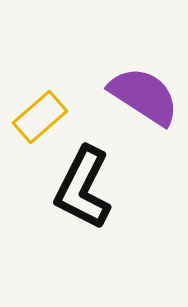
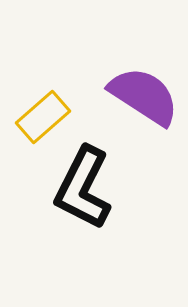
yellow rectangle: moved 3 px right
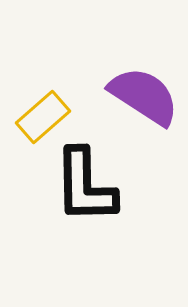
black L-shape: moved 2 px right, 2 px up; rotated 28 degrees counterclockwise
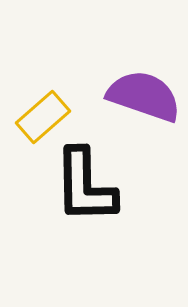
purple semicircle: rotated 14 degrees counterclockwise
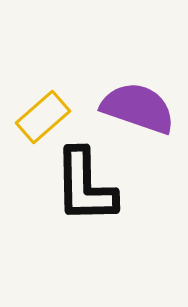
purple semicircle: moved 6 px left, 12 px down
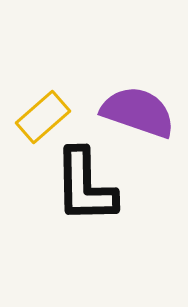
purple semicircle: moved 4 px down
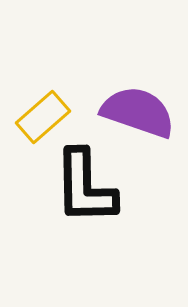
black L-shape: moved 1 px down
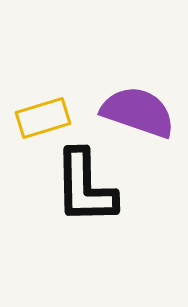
yellow rectangle: moved 1 px down; rotated 24 degrees clockwise
